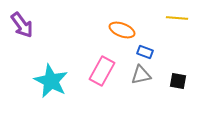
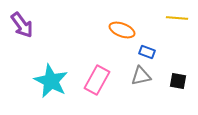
blue rectangle: moved 2 px right
pink rectangle: moved 5 px left, 9 px down
gray triangle: moved 1 px down
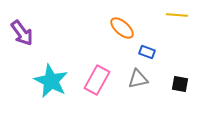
yellow line: moved 3 px up
purple arrow: moved 8 px down
orange ellipse: moved 2 px up; rotated 20 degrees clockwise
gray triangle: moved 3 px left, 3 px down
black square: moved 2 px right, 3 px down
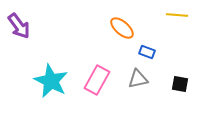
purple arrow: moved 3 px left, 7 px up
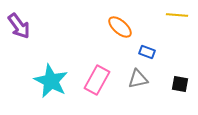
orange ellipse: moved 2 px left, 1 px up
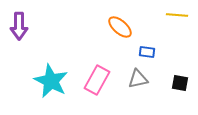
purple arrow: rotated 36 degrees clockwise
blue rectangle: rotated 14 degrees counterclockwise
black square: moved 1 px up
